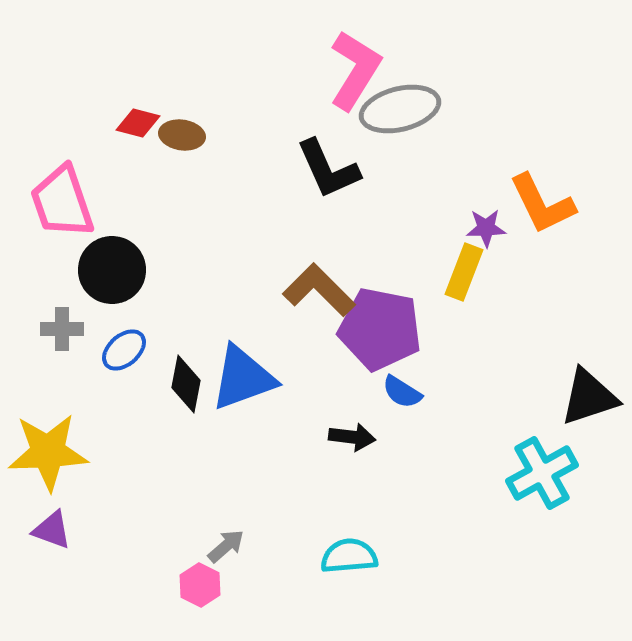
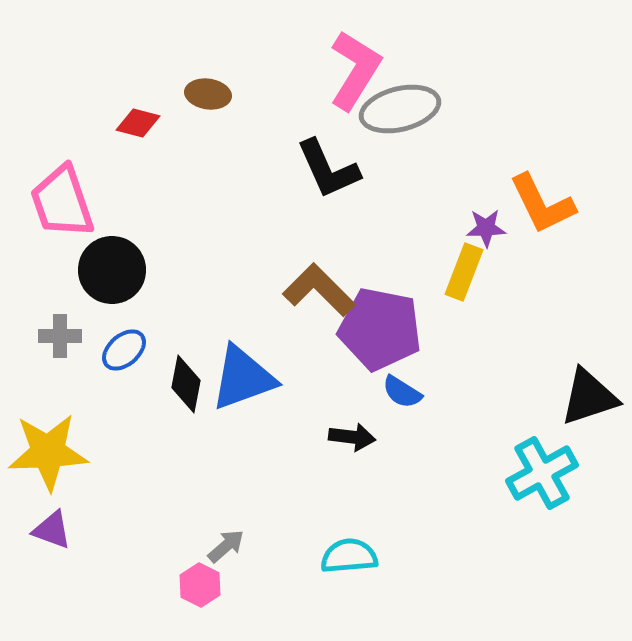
brown ellipse: moved 26 px right, 41 px up
gray cross: moved 2 px left, 7 px down
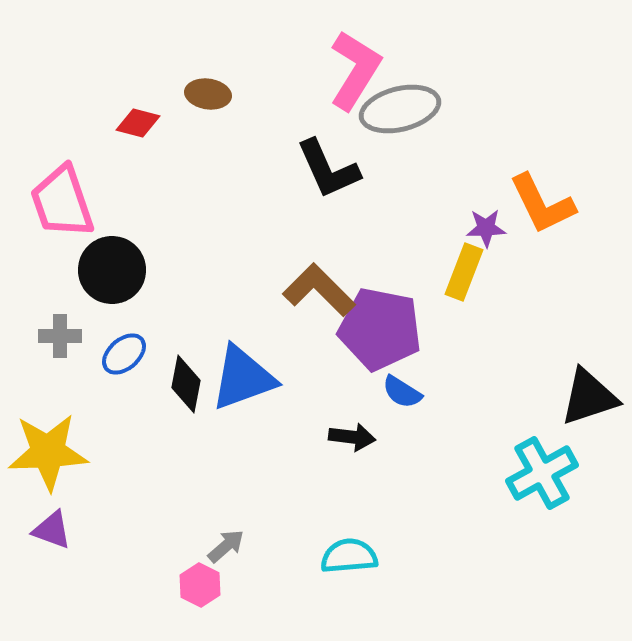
blue ellipse: moved 4 px down
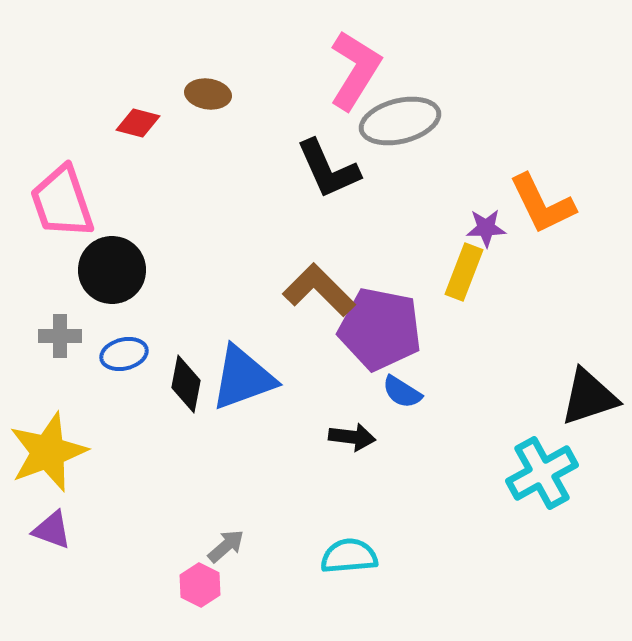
gray ellipse: moved 12 px down
blue ellipse: rotated 27 degrees clockwise
yellow star: rotated 18 degrees counterclockwise
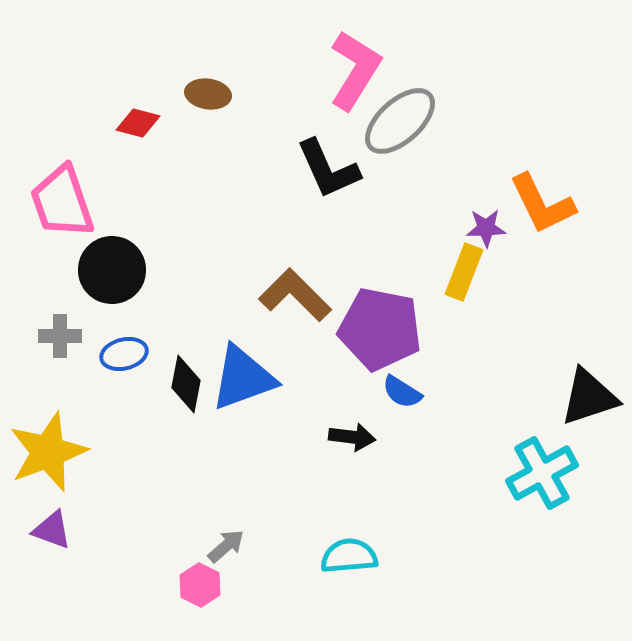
gray ellipse: rotated 28 degrees counterclockwise
brown L-shape: moved 24 px left, 5 px down
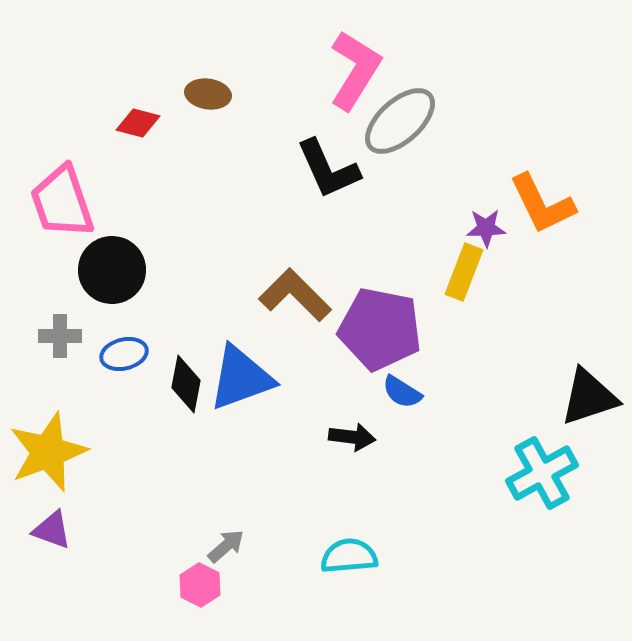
blue triangle: moved 2 px left
